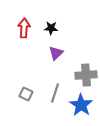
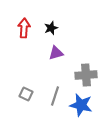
black star: rotated 24 degrees counterclockwise
purple triangle: rotated 28 degrees clockwise
gray line: moved 3 px down
blue star: rotated 20 degrees counterclockwise
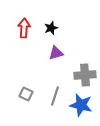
gray cross: moved 1 px left
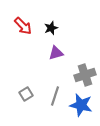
red arrow: moved 1 px left, 2 px up; rotated 132 degrees clockwise
gray cross: rotated 15 degrees counterclockwise
gray square: rotated 32 degrees clockwise
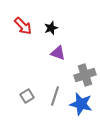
purple triangle: moved 2 px right; rotated 35 degrees clockwise
gray square: moved 1 px right, 2 px down
blue star: moved 1 px up
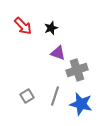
gray cross: moved 8 px left, 5 px up
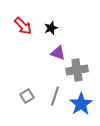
gray cross: rotated 10 degrees clockwise
blue star: rotated 25 degrees clockwise
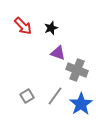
gray cross: rotated 30 degrees clockwise
gray line: rotated 18 degrees clockwise
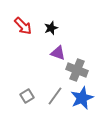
blue star: moved 1 px right, 6 px up; rotated 10 degrees clockwise
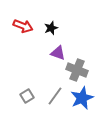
red arrow: rotated 24 degrees counterclockwise
